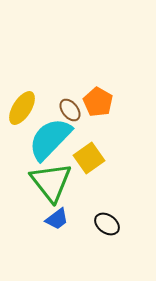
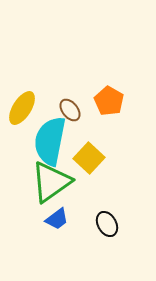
orange pentagon: moved 11 px right, 1 px up
cyan semicircle: moved 2 px down; rotated 33 degrees counterclockwise
yellow square: rotated 12 degrees counterclockwise
green triangle: rotated 33 degrees clockwise
black ellipse: rotated 25 degrees clockwise
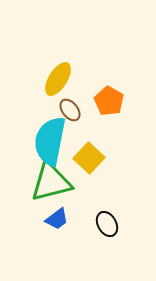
yellow ellipse: moved 36 px right, 29 px up
green triangle: rotated 21 degrees clockwise
